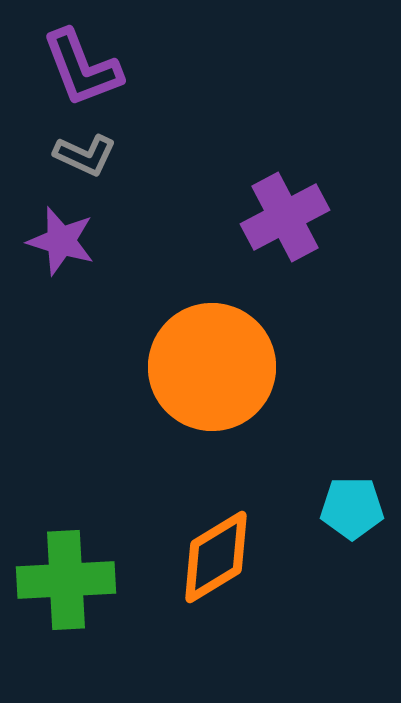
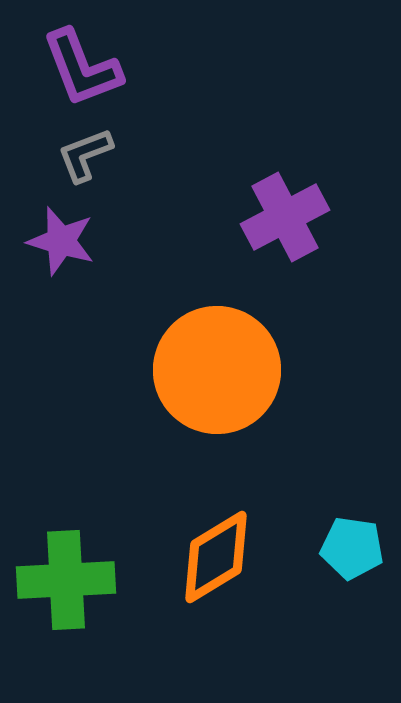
gray L-shape: rotated 134 degrees clockwise
orange circle: moved 5 px right, 3 px down
cyan pentagon: moved 40 px down; rotated 8 degrees clockwise
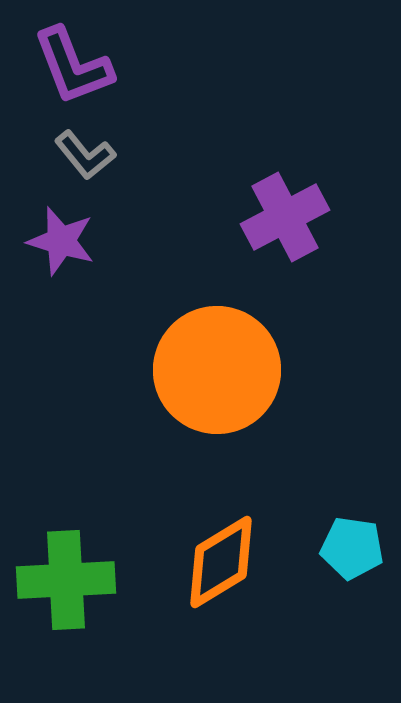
purple L-shape: moved 9 px left, 2 px up
gray L-shape: rotated 108 degrees counterclockwise
orange diamond: moved 5 px right, 5 px down
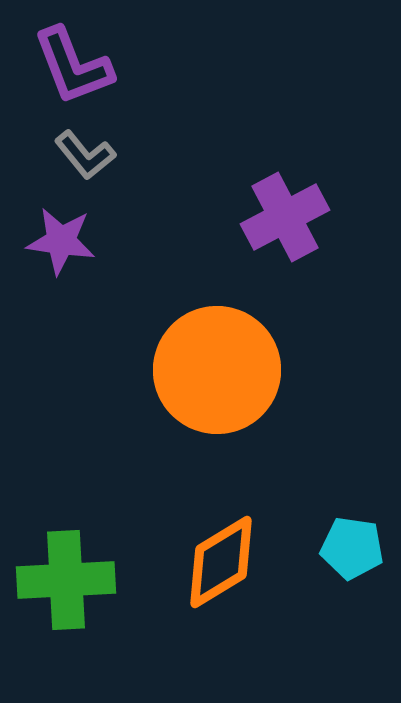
purple star: rotated 8 degrees counterclockwise
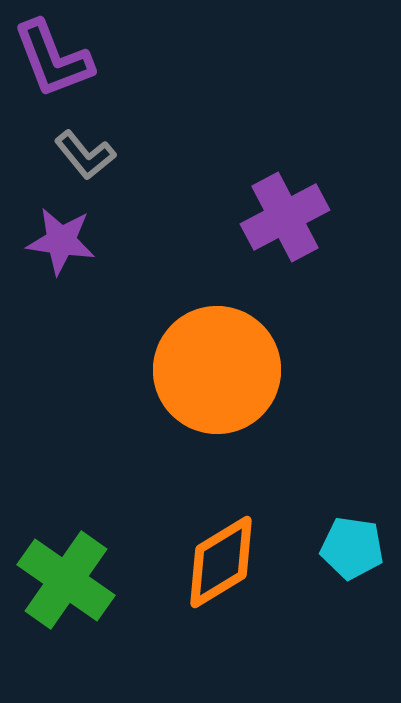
purple L-shape: moved 20 px left, 7 px up
green cross: rotated 38 degrees clockwise
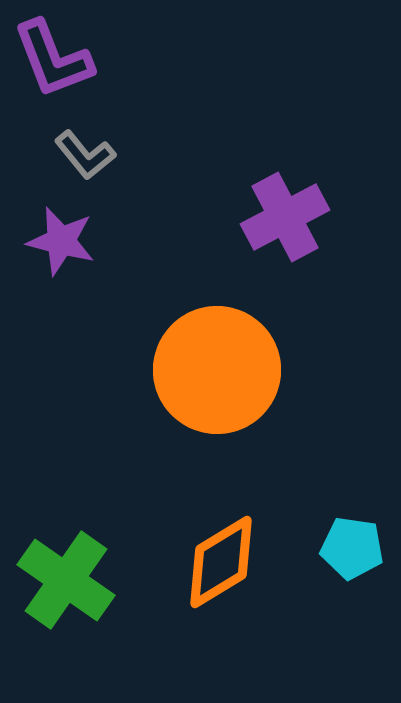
purple star: rotated 6 degrees clockwise
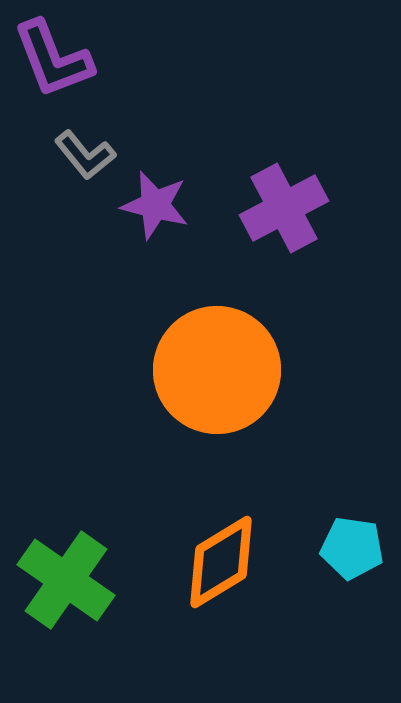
purple cross: moved 1 px left, 9 px up
purple star: moved 94 px right, 36 px up
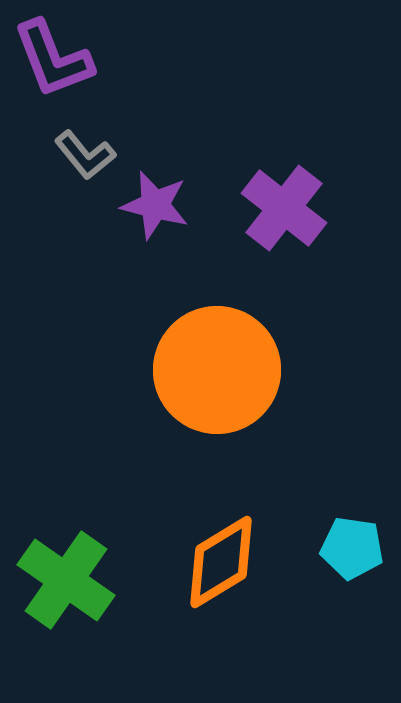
purple cross: rotated 24 degrees counterclockwise
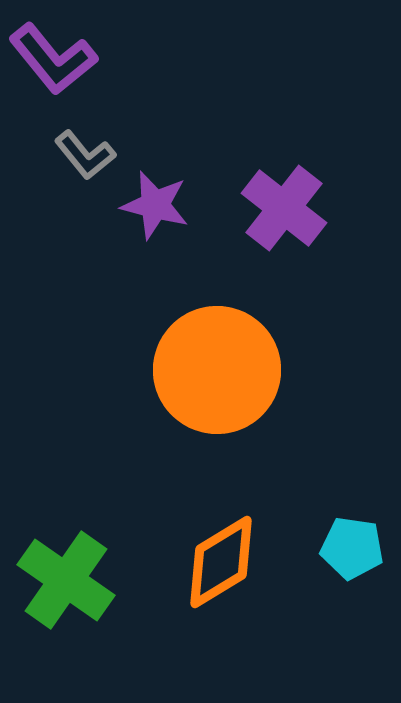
purple L-shape: rotated 18 degrees counterclockwise
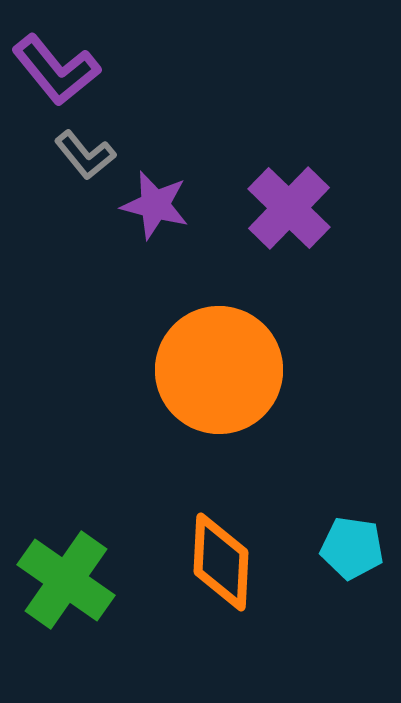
purple L-shape: moved 3 px right, 11 px down
purple cross: moved 5 px right; rotated 6 degrees clockwise
orange circle: moved 2 px right
orange diamond: rotated 56 degrees counterclockwise
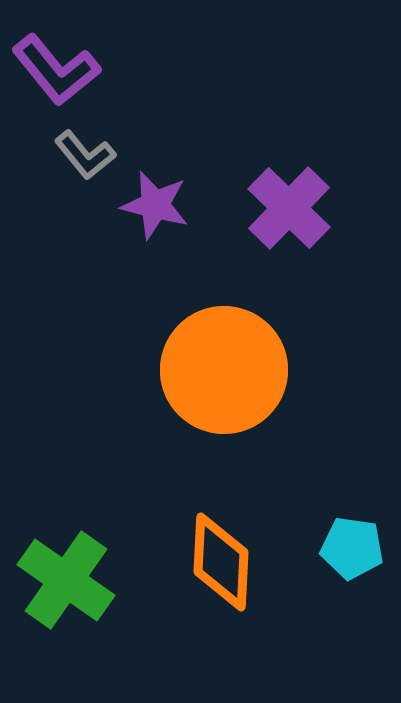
orange circle: moved 5 px right
